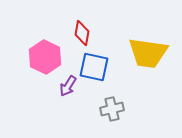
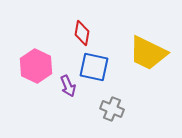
yellow trapezoid: rotated 18 degrees clockwise
pink hexagon: moved 9 px left, 9 px down
purple arrow: rotated 55 degrees counterclockwise
gray cross: rotated 35 degrees clockwise
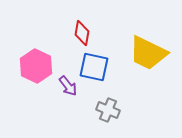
purple arrow: rotated 15 degrees counterclockwise
gray cross: moved 4 px left, 1 px down
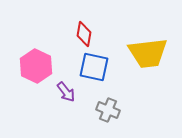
red diamond: moved 2 px right, 1 px down
yellow trapezoid: rotated 33 degrees counterclockwise
purple arrow: moved 2 px left, 6 px down
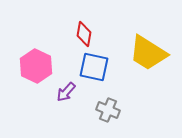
yellow trapezoid: rotated 39 degrees clockwise
purple arrow: rotated 80 degrees clockwise
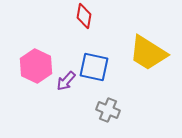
red diamond: moved 18 px up
purple arrow: moved 11 px up
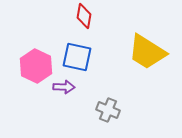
yellow trapezoid: moved 1 px left, 1 px up
blue square: moved 17 px left, 10 px up
purple arrow: moved 2 px left, 6 px down; rotated 130 degrees counterclockwise
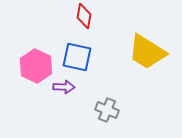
gray cross: moved 1 px left
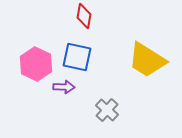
yellow trapezoid: moved 8 px down
pink hexagon: moved 2 px up
gray cross: rotated 20 degrees clockwise
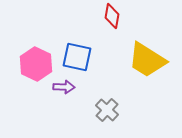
red diamond: moved 28 px right
